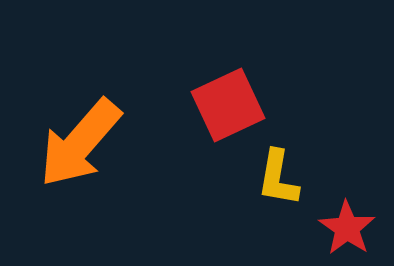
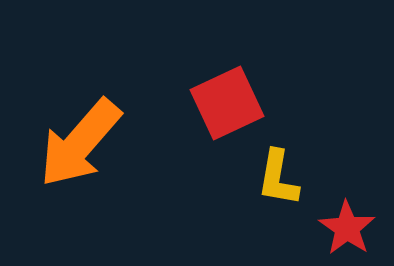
red square: moved 1 px left, 2 px up
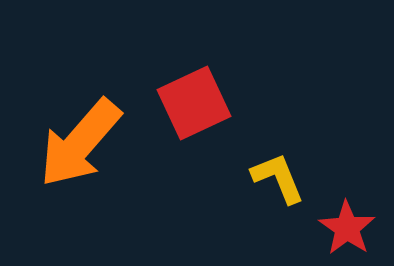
red square: moved 33 px left
yellow L-shape: rotated 148 degrees clockwise
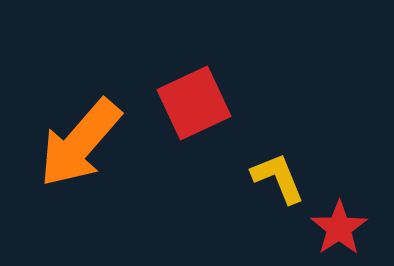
red star: moved 8 px left; rotated 4 degrees clockwise
